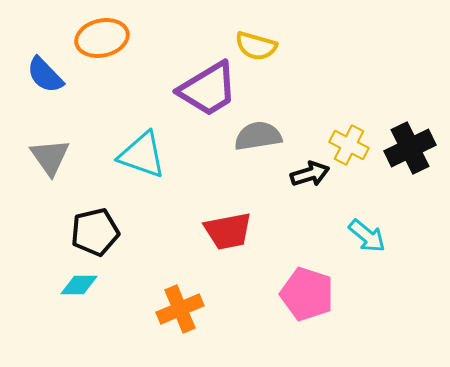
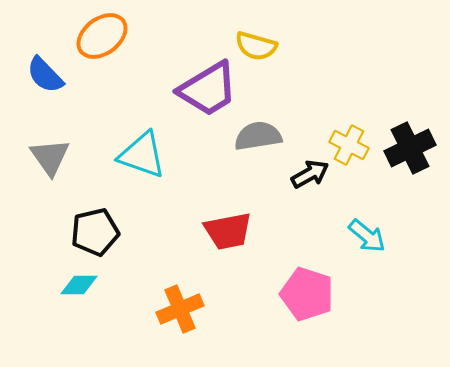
orange ellipse: moved 2 px up; rotated 24 degrees counterclockwise
black arrow: rotated 12 degrees counterclockwise
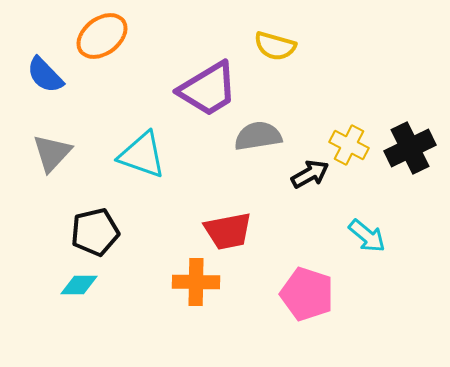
yellow semicircle: moved 19 px right
gray triangle: moved 2 px right, 4 px up; rotated 18 degrees clockwise
orange cross: moved 16 px right, 27 px up; rotated 24 degrees clockwise
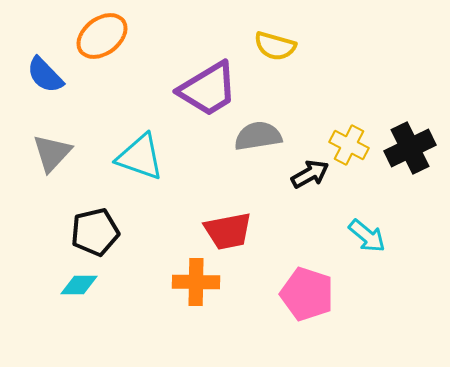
cyan triangle: moved 2 px left, 2 px down
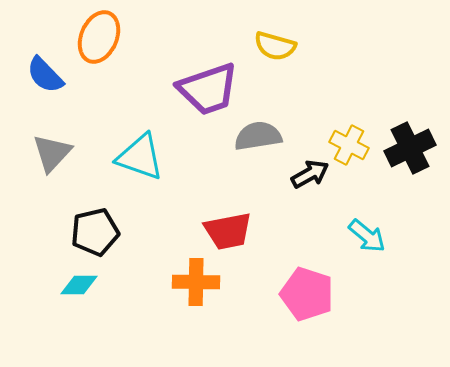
orange ellipse: moved 3 px left, 1 px down; rotated 30 degrees counterclockwise
purple trapezoid: rotated 12 degrees clockwise
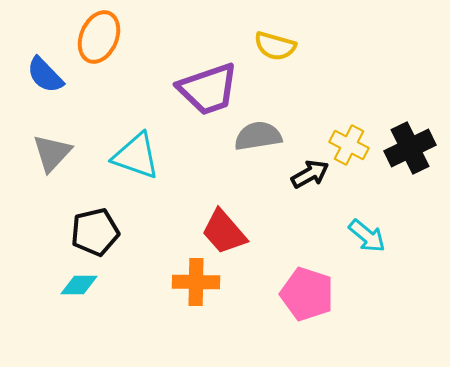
cyan triangle: moved 4 px left, 1 px up
red trapezoid: moved 4 px left, 1 px down; rotated 60 degrees clockwise
